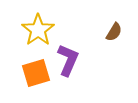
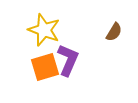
yellow star: moved 6 px right; rotated 16 degrees counterclockwise
orange square: moved 9 px right, 6 px up
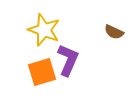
brown semicircle: rotated 84 degrees clockwise
orange square: moved 3 px left, 5 px down
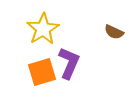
yellow star: moved 1 px left, 1 px up; rotated 20 degrees clockwise
purple L-shape: moved 1 px right, 3 px down
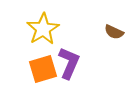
orange square: moved 1 px right, 3 px up
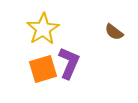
brown semicircle: rotated 12 degrees clockwise
